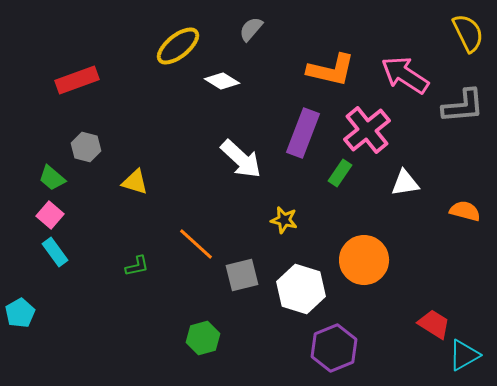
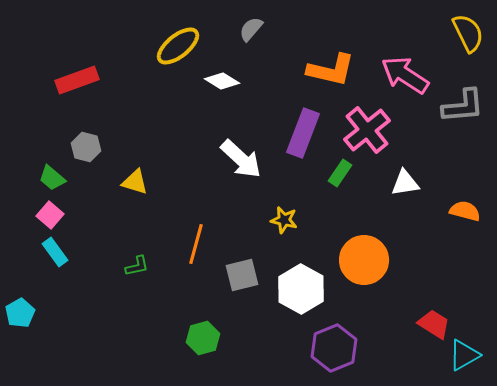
orange line: rotated 63 degrees clockwise
white hexagon: rotated 12 degrees clockwise
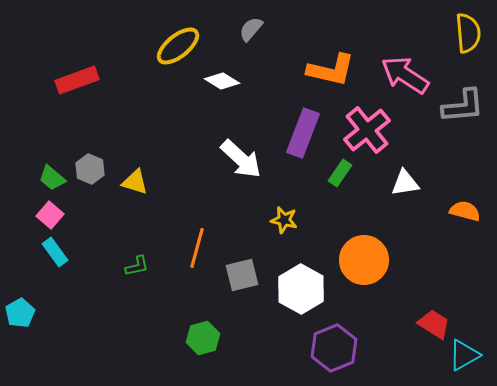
yellow semicircle: rotated 21 degrees clockwise
gray hexagon: moved 4 px right, 22 px down; rotated 8 degrees clockwise
orange line: moved 1 px right, 4 px down
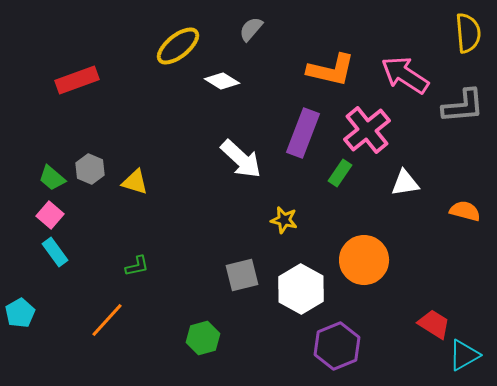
orange line: moved 90 px left, 72 px down; rotated 27 degrees clockwise
purple hexagon: moved 3 px right, 2 px up
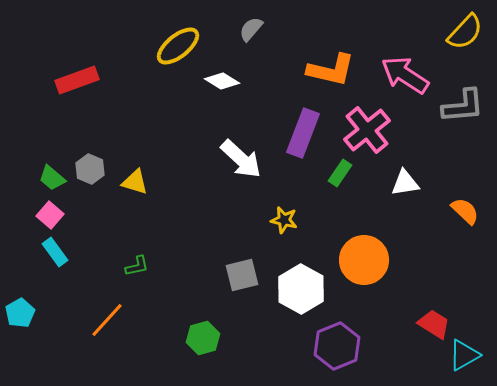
yellow semicircle: moved 3 px left, 1 px up; rotated 48 degrees clockwise
orange semicircle: rotated 28 degrees clockwise
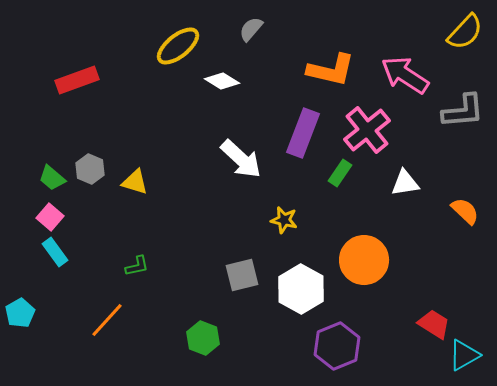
gray L-shape: moved 5 px down
pink square: moved 2 px down
green hexagon: rotated 24 degrees counterclockwise
